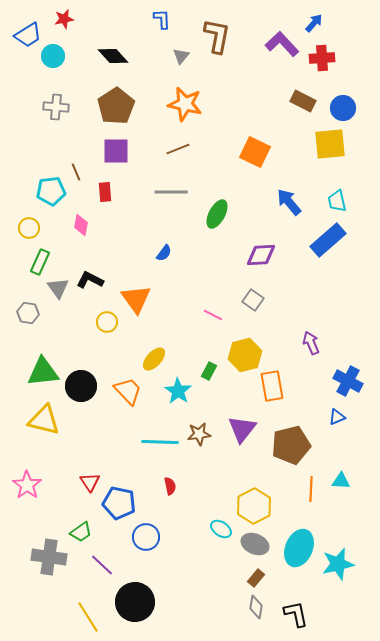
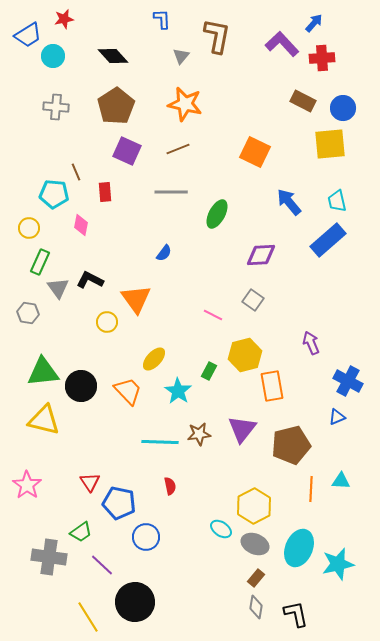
purple square at (116, 151): moved 11 px right; rotated 24 degrees clockwise
cyan pentagon at (51, 191): moved 3 px right, 3 px down; rotated 12 degrees clockwise
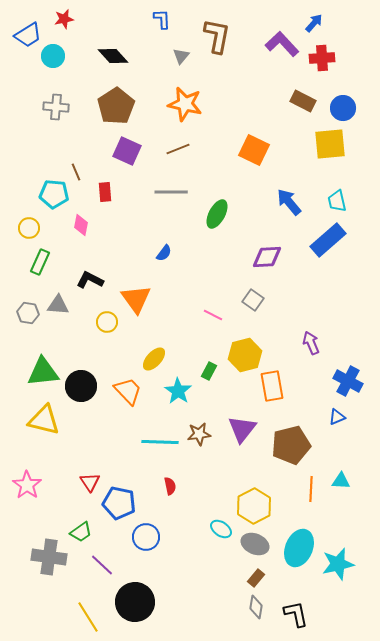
orange square at (255, 152): moved 1 px left, 2 px up
purple diamond at (261, 255): moved 6 px right, 2 px down
gray triangle at (58, 288): moved 17 px down; rotated 50 degrees counterclockwise
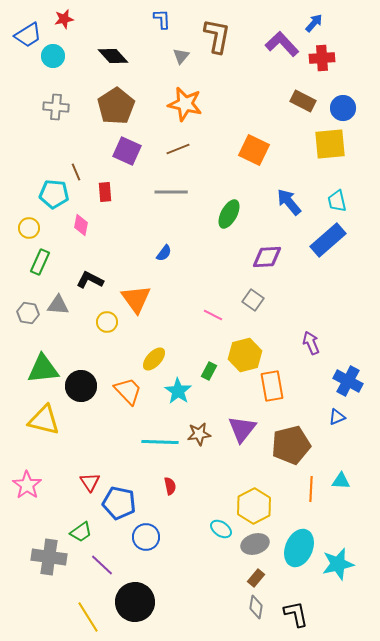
green ellipse at (217, 214): moved 12 px right
green triangle at (43, 372): moved 3 px up
gray ellipse at (255, 544): rotated 40 degrees counterclockwise
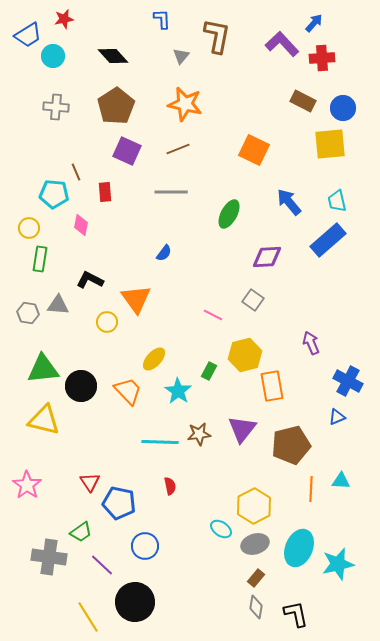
green rectangle at (40, 262): moved 3 px up; rotated 15 degrees counterclockwise
blue circle at (146, 537): moved 1 px left, 9 px down
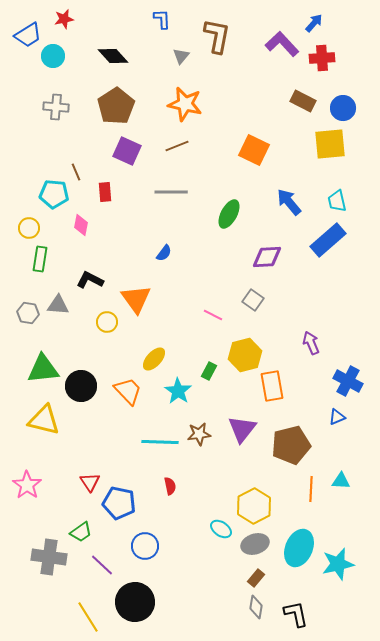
brown line at (178, 149): moved 1 px left, 3 px up
